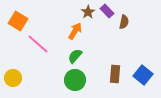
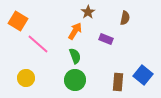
purple rectangle: moved 1 px left, 28 px down; rotated 24 degrees counterclockwise
brown semicircle: moved 1 px right, 4 px up
green semicircle: rotated 119 degrees clockwise
brown rectangle: moved 3 px right, 8 px down
yellow circle: moved 13 px right
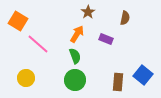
orange arrow: moved 2 px right, 3 px down
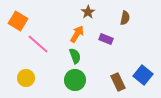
brown rectangle: rotated 30 degrees counterclockwise
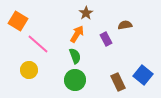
brown star: moved 2 px left, 1 px down
brown semicircle: moved 7 px down; rotated 112 degrees counterclockwise
purple rectangle: rotated 40 degrees clockwise
yellow circle: moved 3 px right, 8 px up
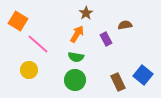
green semicircle: moved 1 px right, 1 px down; rotated 119 degrees clockwise
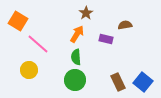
purple rectangle: rotated 48 degrees counterclockwise
green semicircle: rotated 77 degrees clockwise
blue square: moved 7 px down
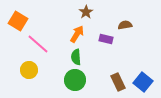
brown star: moved 1 px up
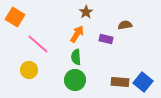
orange square: moved 3 px left, 4 px up
brown rectangle: moved 2 px right; rotated 60 degrees counterclockwise
